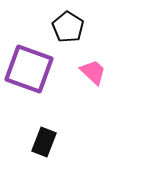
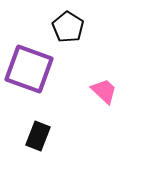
pink trapezoid: moved 11 px right, 19 px down
black rectangle: moved 6 px left, 6 px up
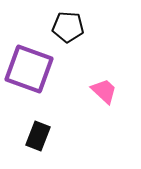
black pentagon: rotated 28 degrees counterclockwise
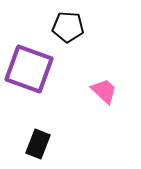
black rectangle: moved 8 px down
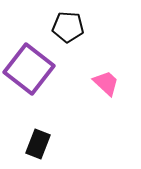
purple square: rotated 18 degrees clockwise
pink trapezoid: moved 2 px right, 8 px up
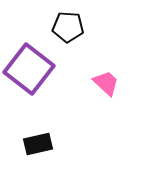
black rectangle: rotated 56 degrees clockwise
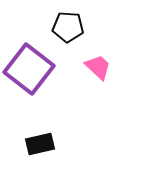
pink trapezoid: moved 8 px left, 16 px up
black rectangle: moved 2 px right
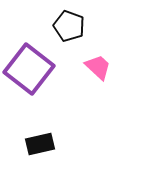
black pentagon: moved 1 px right, 1 px up; rotated 16 degrees clockwise
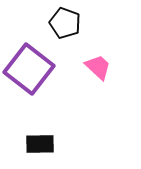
black pentagon: moved 4 px left, 3 px up
black rectangle: rotated 12 degrees clockwise
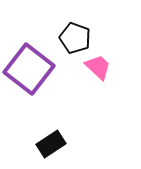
black pentagon: moved 10 px right, 15 px down
black rectangle: moved 11 px right; rotated 32 degrees counterclockwise
